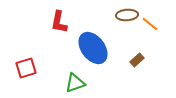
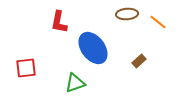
brown ellipse: moved 1 px up
orange line: moved 8 px right, 2 px up
brown rectangle: moved 2 px right, 1 px down
red square: rotated 10 degrees clockwise
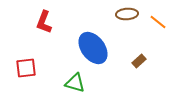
red L-shape: moved 15 px left; rotated 10 degrees clockwise
green triangle: rotated 35 degrees clockwise
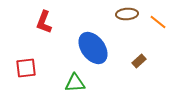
green triangle: rotated 20 degrees counterclockwise
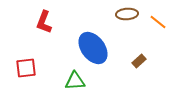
green triangle: moved 2 px up
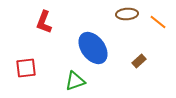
green triangle: rotated 15 degrees counterclockwise
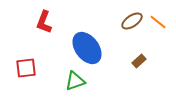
brown ellipse: moved 5 px right, 7 px down; rotated 30 degrees counterclockwise
blue ellipse: moved 6 px left
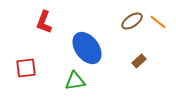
green triangle: rotated 10 degrees clockwise
